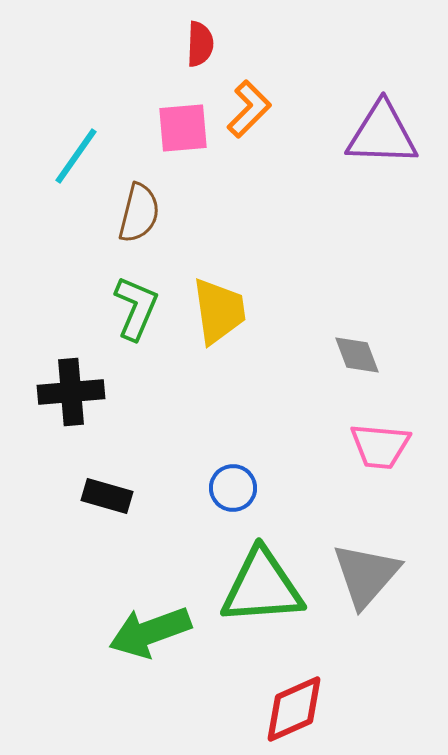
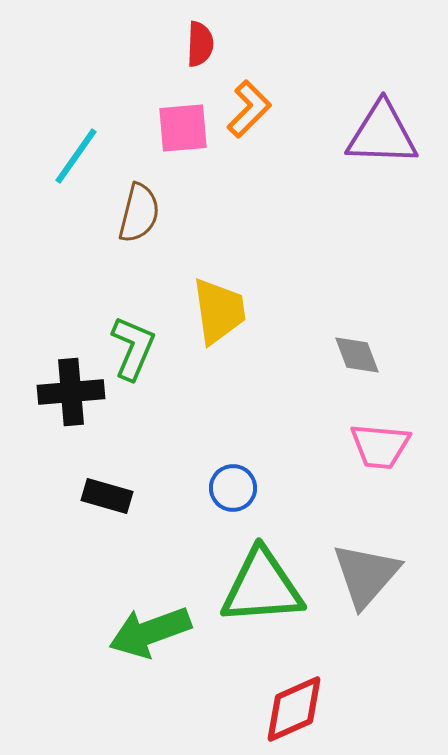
green L-shape: moved 3 px left, 40 px down
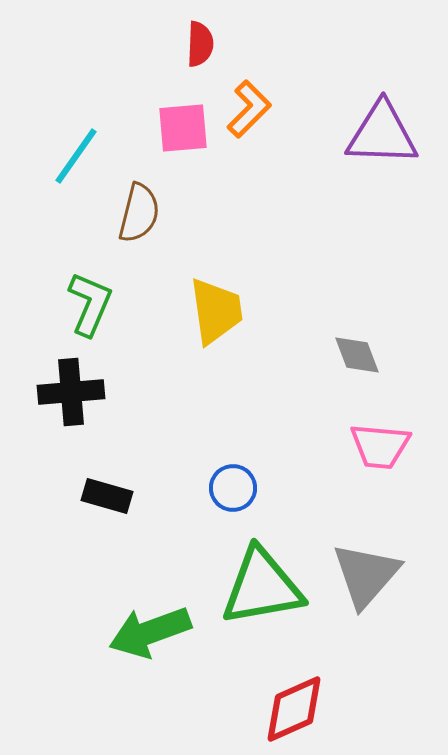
yellow trapezoid: moved 3 px left
green L-shape: moved 43 px left, 44 px up
green triangle: rotated 6 degrees counterclockwise
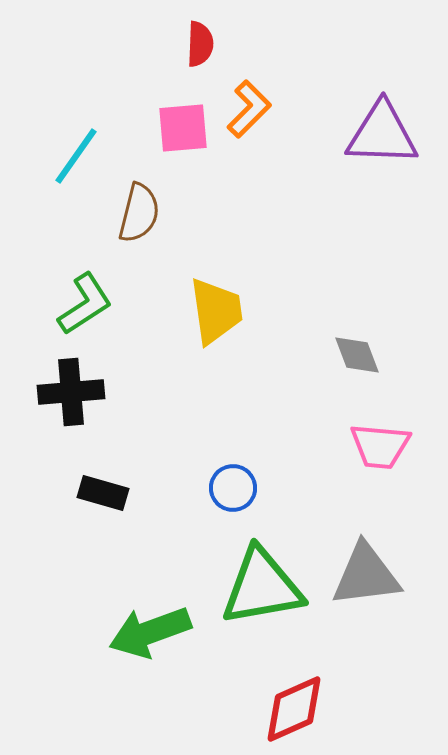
green L-shape: moved 5 px left; rotated 34 degrees clockwise
black rectangle: moved 4 px left, 3 px up
gray triangle: rotated 42 degrees clockwise
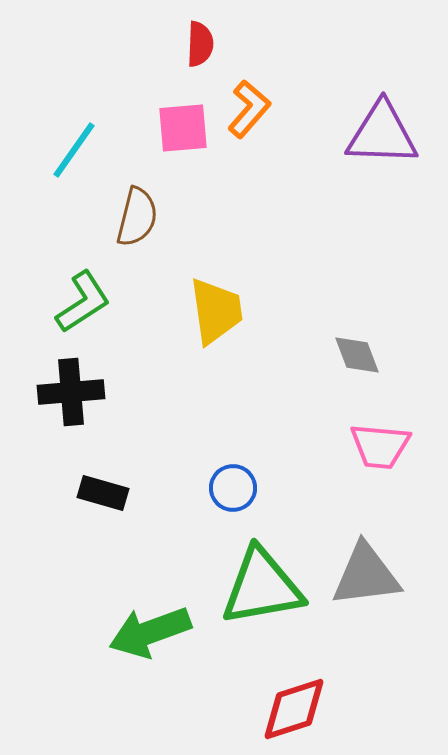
orange L-shape: rotated 4 degrees counterclockwise
cyan line: moved 2 px left, 6 px up
brown semicircle: moved 2 px left, 4 px down
green L-shape: moved 2 px left, 2 px up
red diamond: rotated 6 degrees clockwise
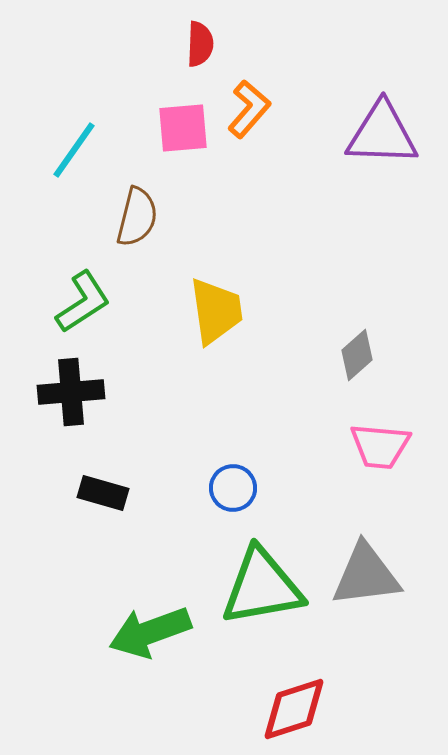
gray diamond: rotated 69 degrees clockwise
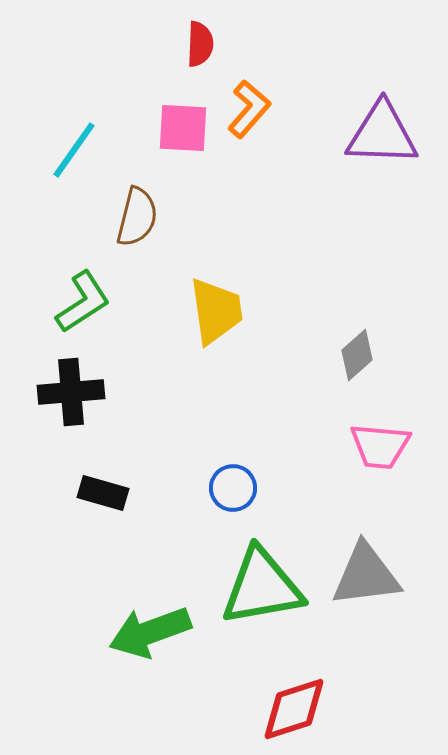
pink square: rotated 8 degrees clockwise
